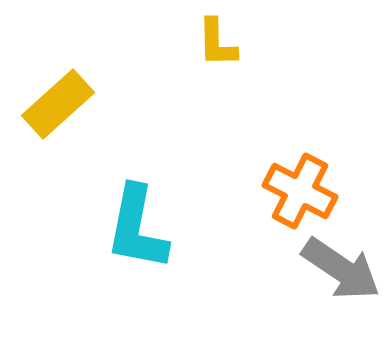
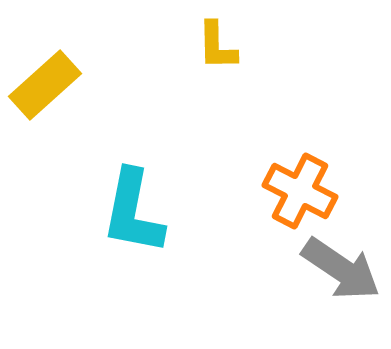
yellow L-shape: moved 3 px down
yellow rectangle: moved 13 px left, 19 px up
cyan L-shape: moved 4 px left, 16 px up
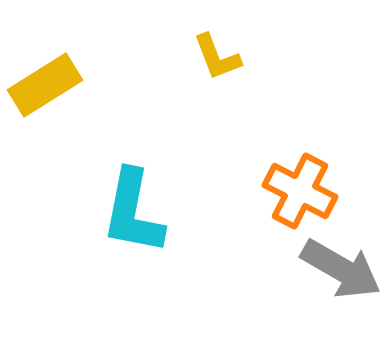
yellow L-shape: moved 11 px down; rotated 20 degrees counterclockwise
yellow rectangle: rotated 10 degrees clockwise
gray arrow: rotated 4 degrees counterclockwise
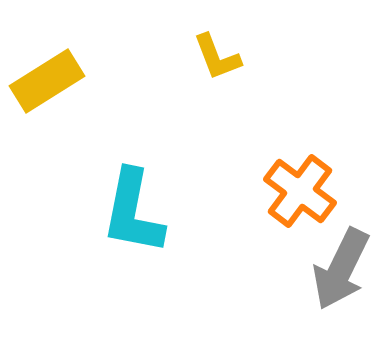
yellow rectangle: moved 2 px right, 4 px up
orange cross: rotated 10 degrees clockwise
gray arrow: rotated 86 degrees clockwise
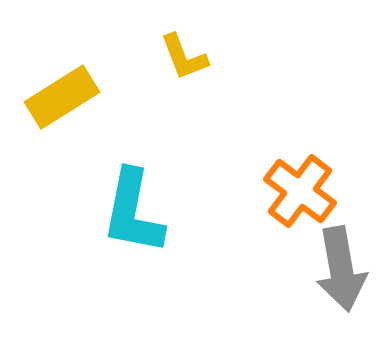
yellow L-shape: moved 33 px left
yellow rectangle: moved 15 px right, 16 px down
gray arrow: rotated 36 degrees counterclockwise
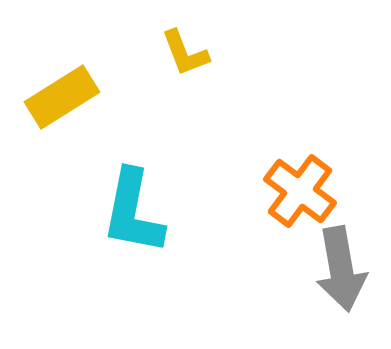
yellow L-shape: moved 1 px right, 4 px up
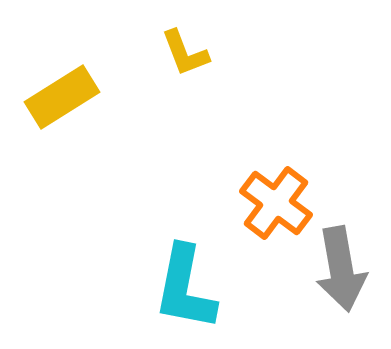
orange cross: moved 24 px left, 12 px down
cyan L-shape: moved 52 px right, 76 px down
